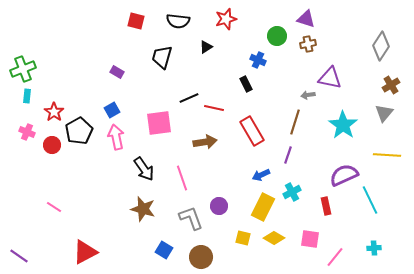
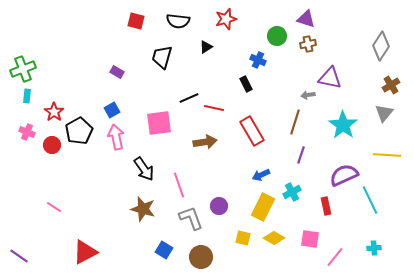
purple line at (288, 155): moved 13 px right
pink line at (182, 178): moved 3 px left, 7 px down
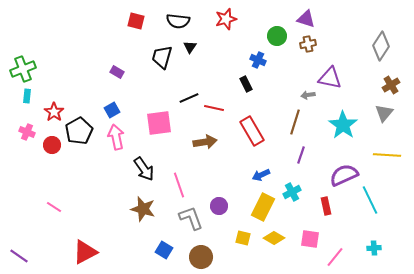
black triangle at (206, 47): moved 16 px left; rotated 24 degrees counterclockwise
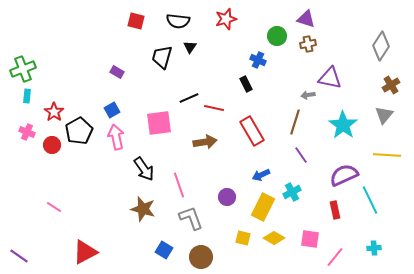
gray triangle at (384, 113): moved 2 px down
purple line at (301, 155): rotated 54 degrees counterclockwise
purple circle at (219, 206): moved 8 px right, 9 px up
red rectangle at (326, 206): moved 9 px right, 4 px down
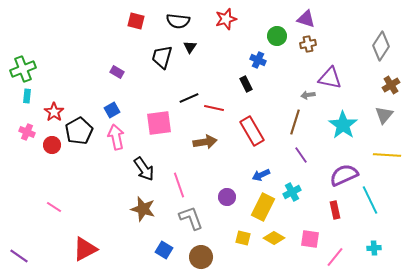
red triangle at (85, 252): moved 3 px up
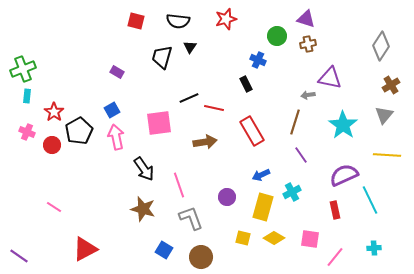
yellow rectangle at (263, 207): rotated 12 degrees counterclockwise
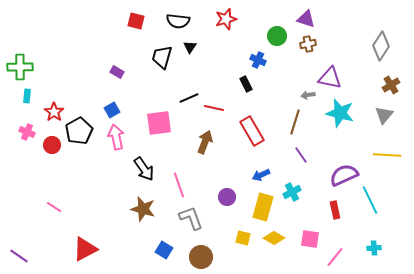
green cross at (23, 69): moved 3 px left, 2 px up; rotated 20 degrees clockwise
cyan star at (343, 125): moved 3 px left, 12 px up; rotated 20 degrees counterclockwise
brown arrow at (205, 142): rotated 60 degrees counterclockwise
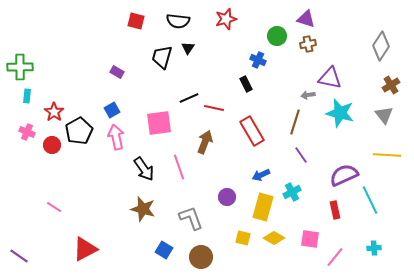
black triangle at (190, 47): moved 2 px left, 1 px down
gray triangle at (384, 115): rotated 18 degrees counterclockwise
pink line at (179, 185): moved 18 px up
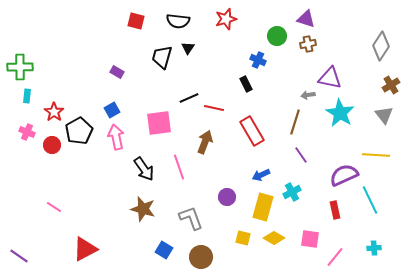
cyan star at (340, 113): rotated 16 degrees clockwise
yellow line at (387, 155): moved 11 px left
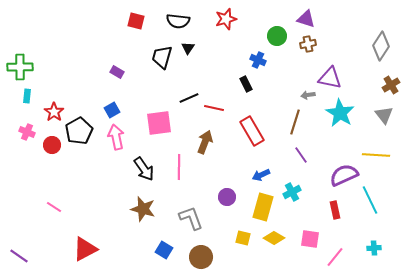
pink line at (179, 167): rotated 20 degrees clockwise
